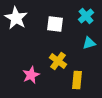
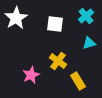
white star: rotated 10 degrees clockwise
yellow rectangle: moved 1 px right, 1 px down; rotated 36 degrees counterclockwise
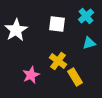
white star: moved 12 px down
white square: moved 2 px right
yellow rectangle: moved 3 px left, 4 px up
